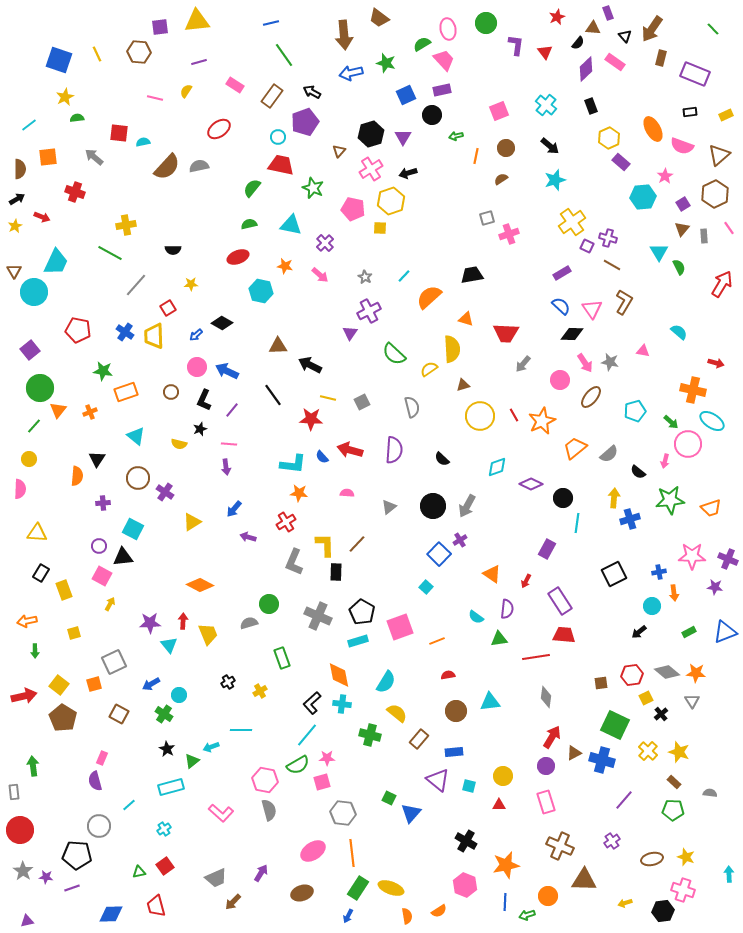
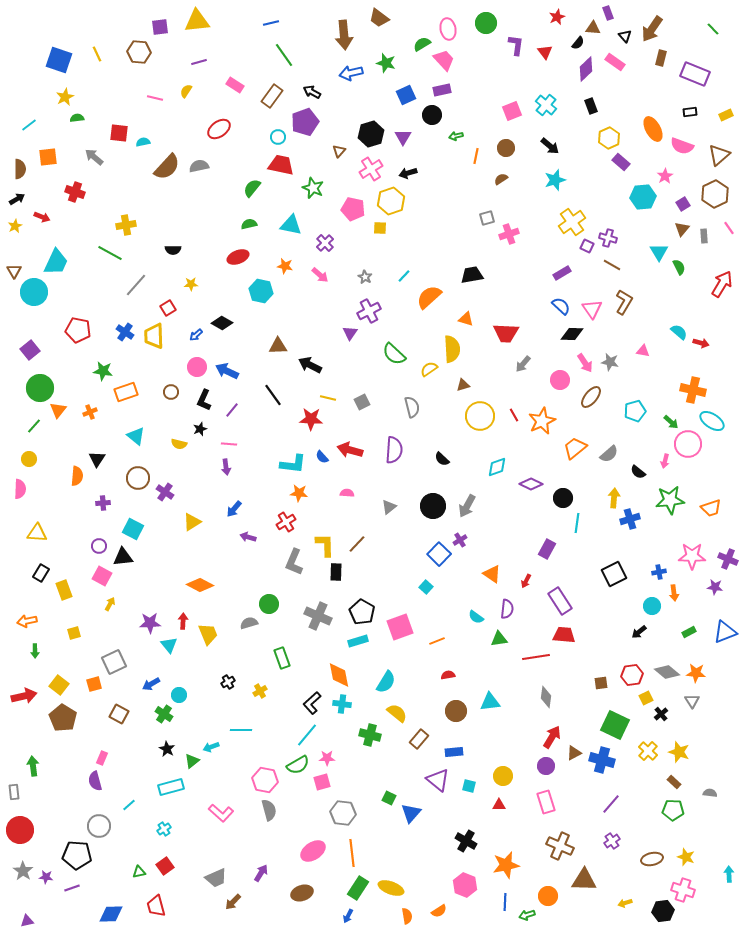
pink square at (499, 111): moved 13 px right
red arrow at (716, 363): moved 15 px left, 20 px up
purple line at (624, 800): moved 13 px left, 4 px down
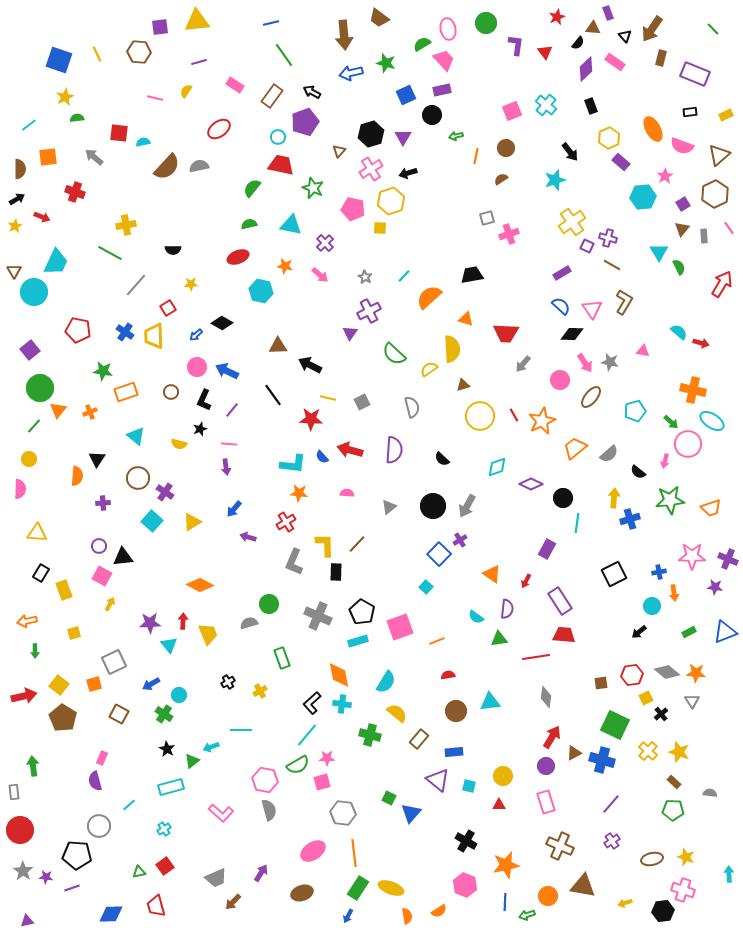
black arrow at (550, 146): moved 20 px right, 6 px down; rotated 12 degrees clockwise
cyan square at (133, 529): moved 19 px right, 8 px up; rotated 15 degrees clockwise
orange line at (352, 853): moved 2 px right
brown triangle at (584, 880): moved 1 px left, 6 px down; rotated 8 degrees clockwise
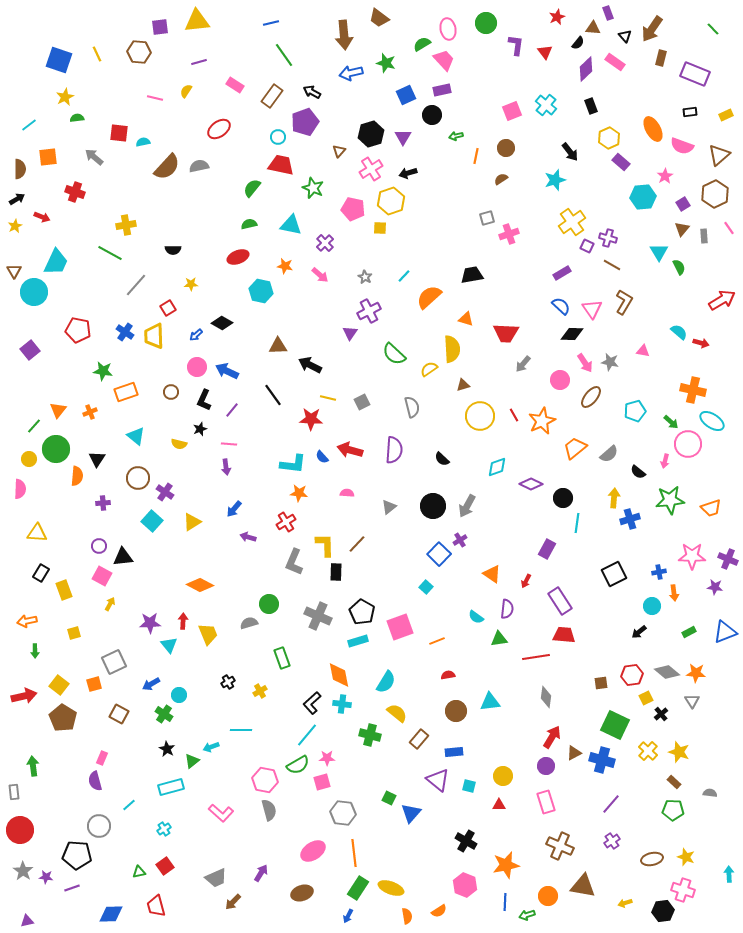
red arrow at (722, 284): moved 16 px down; rotated 28 degrees clockwise
green circle at (40, 388): moved 16 px right, 61 px down
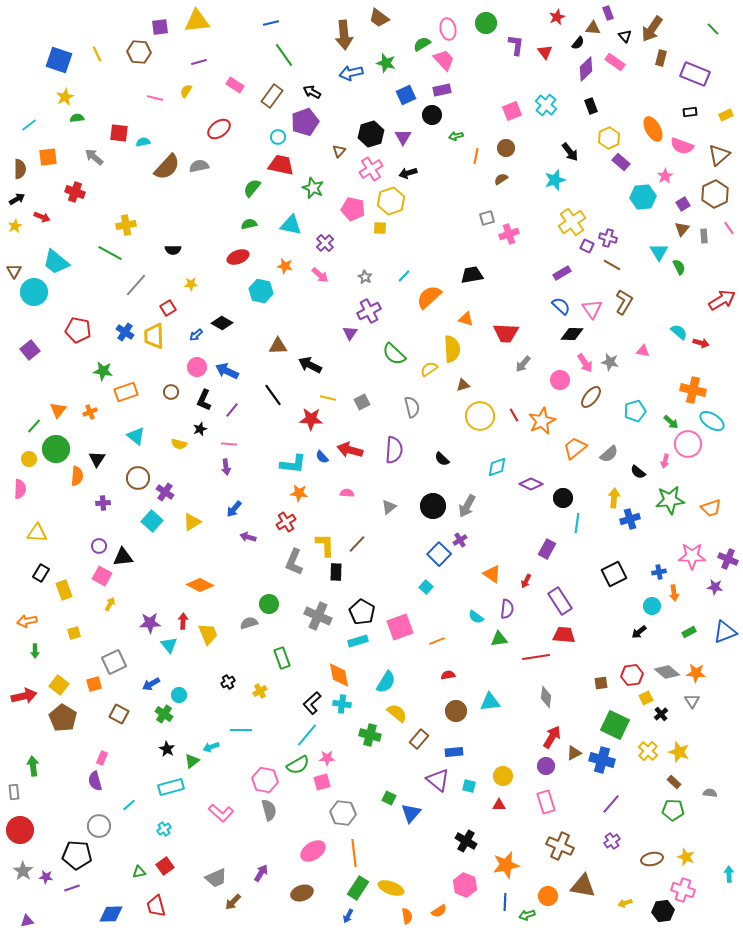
cyan trapezoid at (56, 262): rotated 104 degrees clockwise
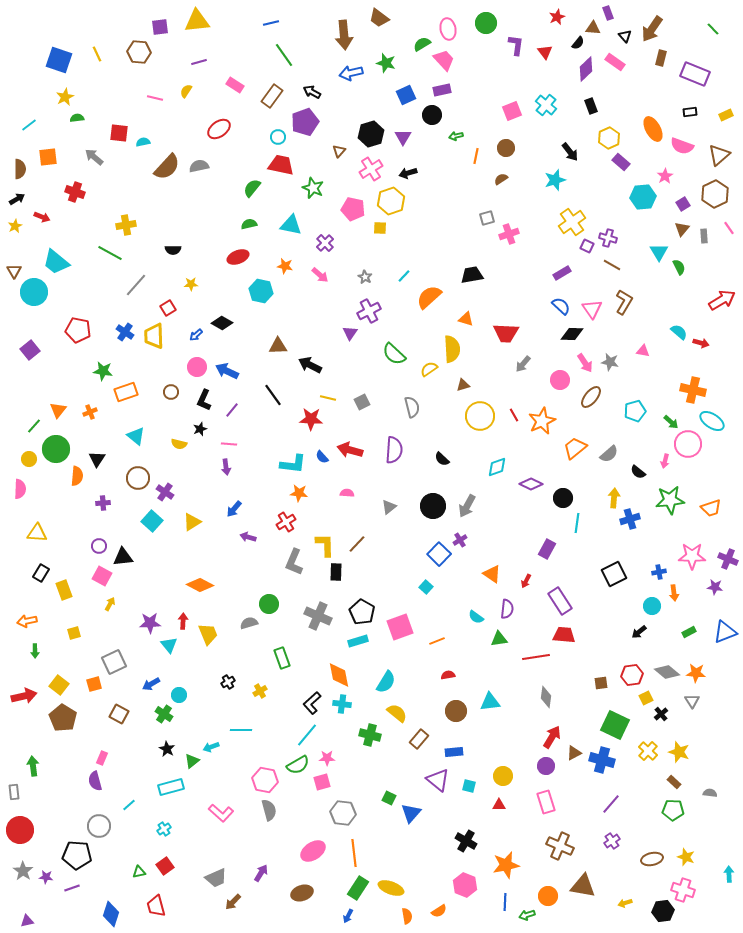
blue diamond at (111, 914): rotated 70 degrees counterclockwise
